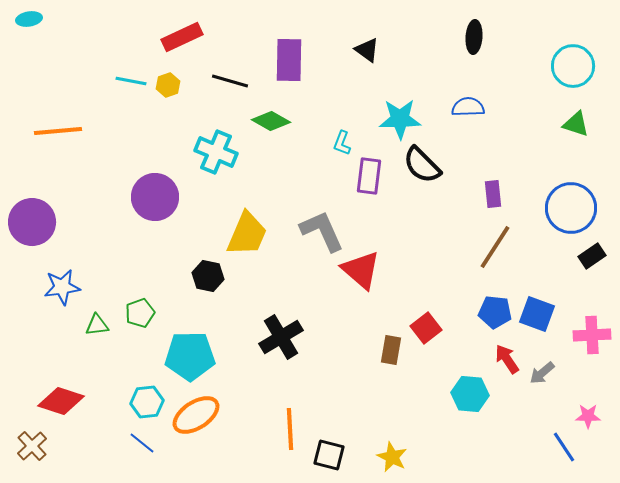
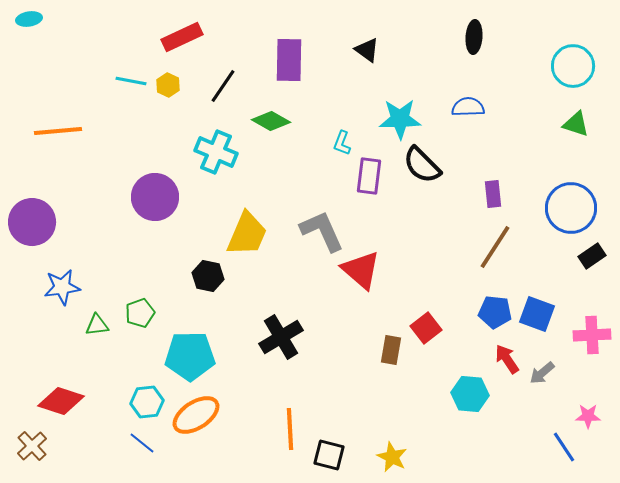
black line at (230, 81): moved 7 px left, 5 px down; rotated 72 degrees counterclockwise
yellow hexagon at (168, 85): rotated 15 degrees counterclockwise
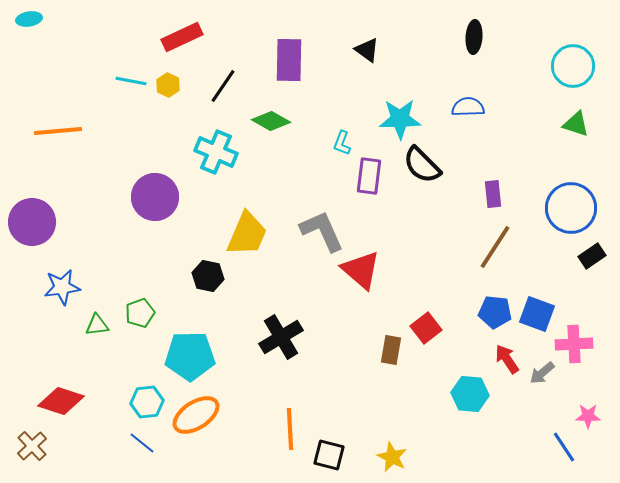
pink cross at (592, 335): moved 18 px left, 9 px down
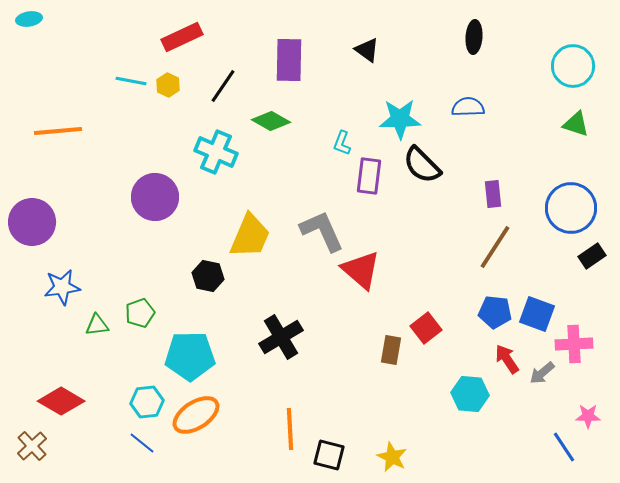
yellow trapezoid at (247, 234): moved 3 px right, 2 px down
red diamond at (61, 401): rotated 12 degrees clockwise
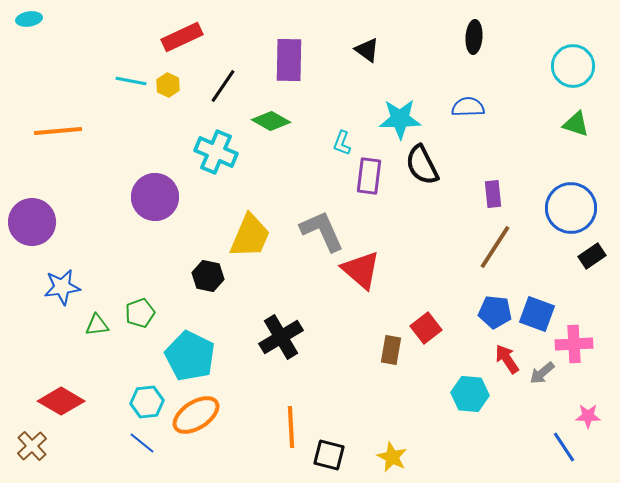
black semicircle at (422, 165): rotated 18 degrees clockwise
cyan pentagon at (190, 356): rotated 27 degrees clockwise
orange line at (290, 429): moved 1 px right, 2 px up
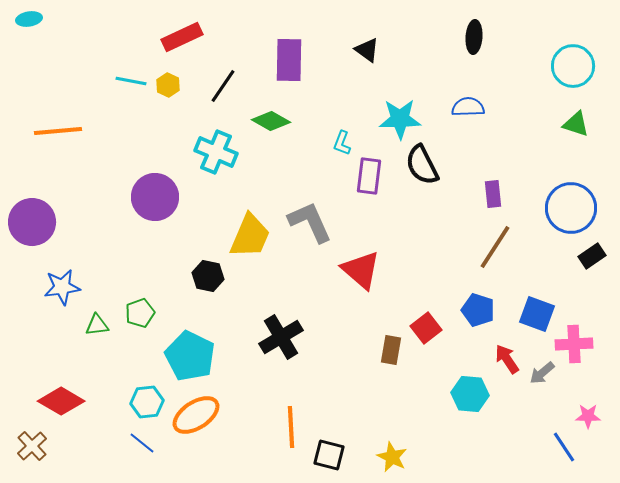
gray L-shape at (322, 231): moved 12 px left, 9 px up
blue pentagon at (495, 312): moved 17 px left, 2 px up; rotated 12 degrees clockwise
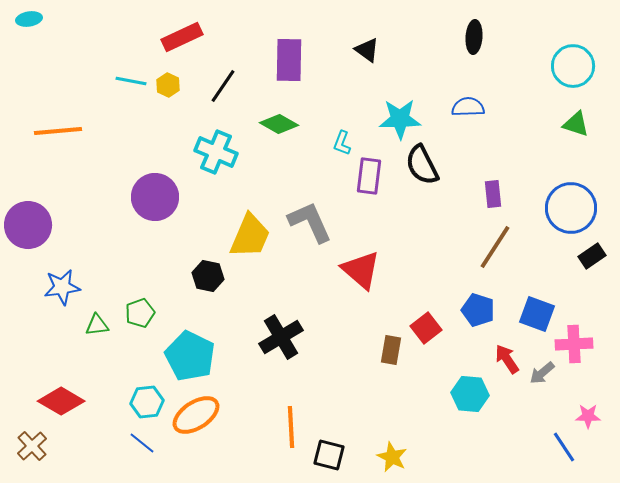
green diamond at (271, 121): moved 8 px right, 3 px down
purple circle at (32, 222): moved 4 px left, 3 px down
